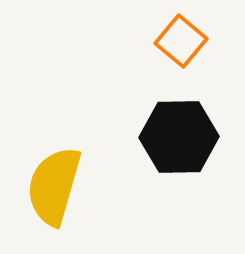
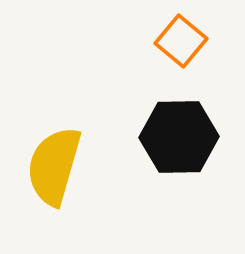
yellow semicircle: moved 20 px up
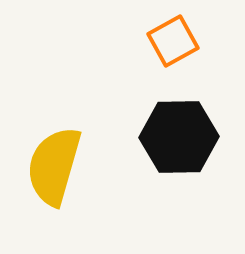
orange square: moved 8 px left; rotated 21 degrees clockwise
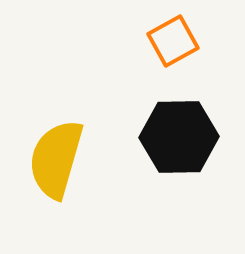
yellow semicircle: moved 2 px right, 7 px up
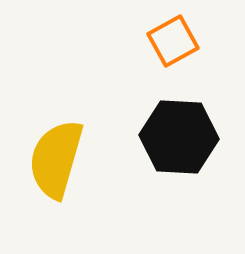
black hexagon: rotated 4 degrees clockwise
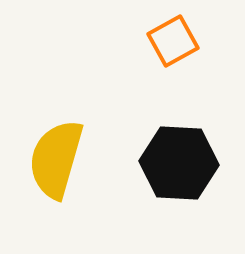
black hexagon: moved 26 px down
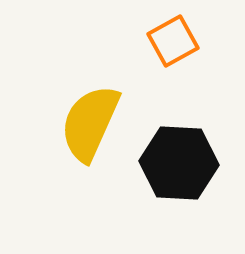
yellow semicircle: moved 34 px right, 36 px up; rotated 8 degrees clockwise
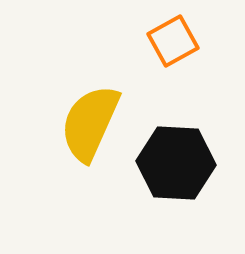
black hexagon: moved 3 px left
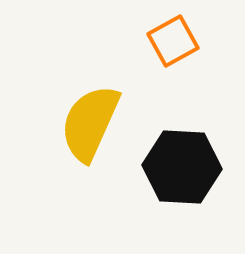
black hexagon: moved 6 px right, 4 px down
